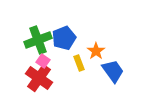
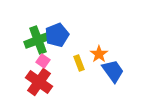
blue pentagon: moved 7 px left, 3 px up
orange star: moved 3 px right, 3 px down
red cross: moved 4 px down
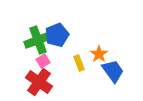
pink square: rotated 24 degrees clockwise
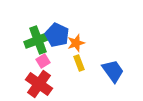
blue pentagon: rotated 25 degrees counterclockwise
orange star: moved 23 px left, 11 px up; rotated 18 degrees clockwise
red cross: moved 2 px down
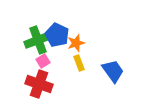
red cross: rotated 16 degrees counterclockwise
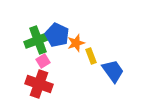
yellow rectangle: moved 12 px right, 7 px up
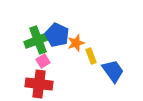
red cross: rotated 12 degrees counterclockwise
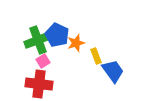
yellow rectangle: moved 5 px right
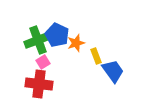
pink square: moved 1 px down
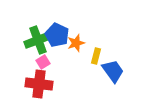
yellow rectangle: rotated 35 degrees clockwise
